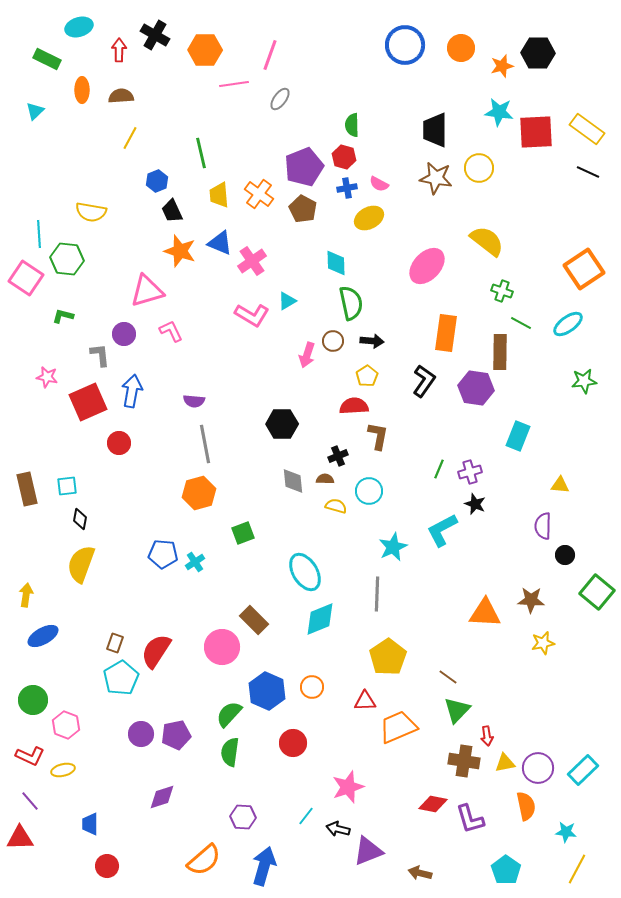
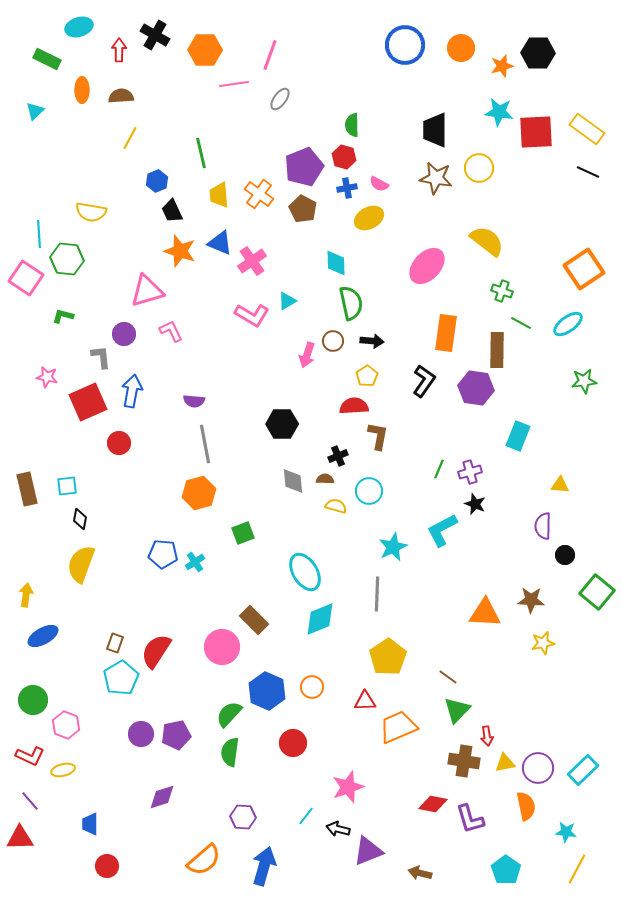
brown rectangle at (500, 352): moved 3 px left, 2 px up
gray L-shape at (100, 355): moved 1 px right, 2 px down
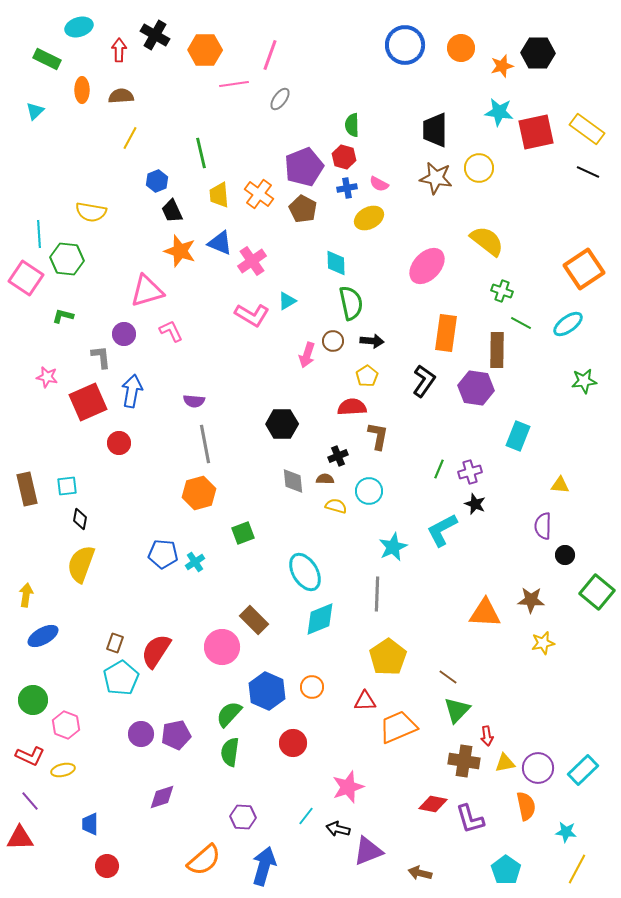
red square at (536, 132): rotated 9 degrees counterclockwise
red semicircle at (354, 406): moved 2 px left, 1 px down
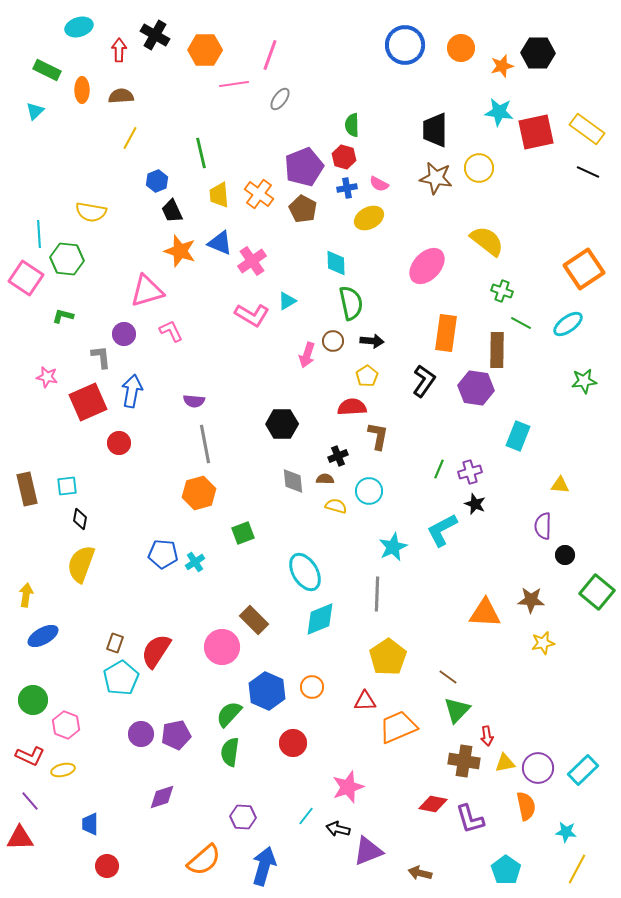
green rectangle at (47, 59): moved 11 px down
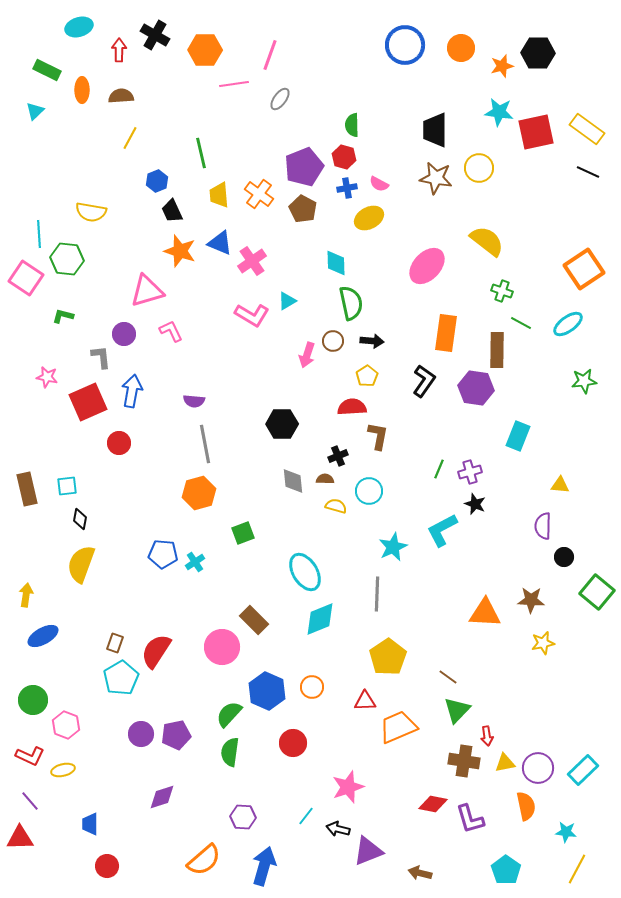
black circle at (565, 555): moved 1 px left, 2 px down
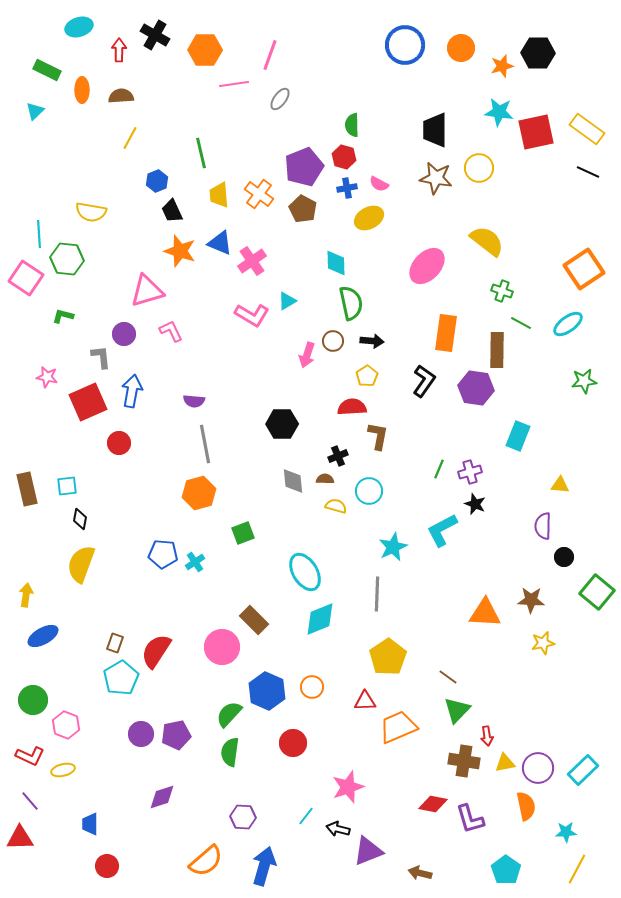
cyan star at (566, 832): rotated 10 degrees counterclockwise
orange semicircle at (204, 860): moved 2 px right, 1 px down
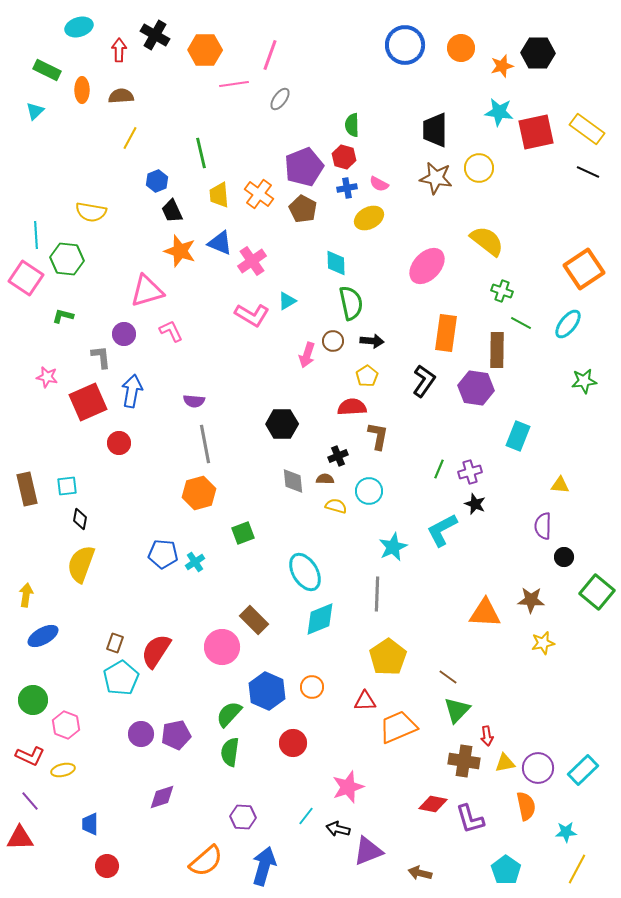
cyan line at (39, 234): moved 3 px left, 1 px down
cyan ellipse at (568, 324): rotated 16 degrees counterclockwise
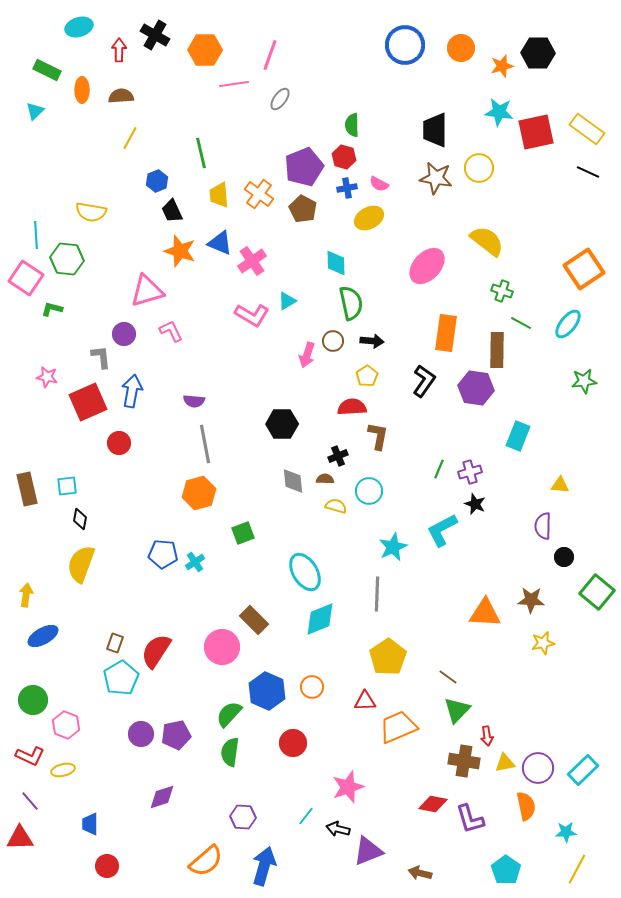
green L-shape at (63, 316): moved 11 px left, 7 px up
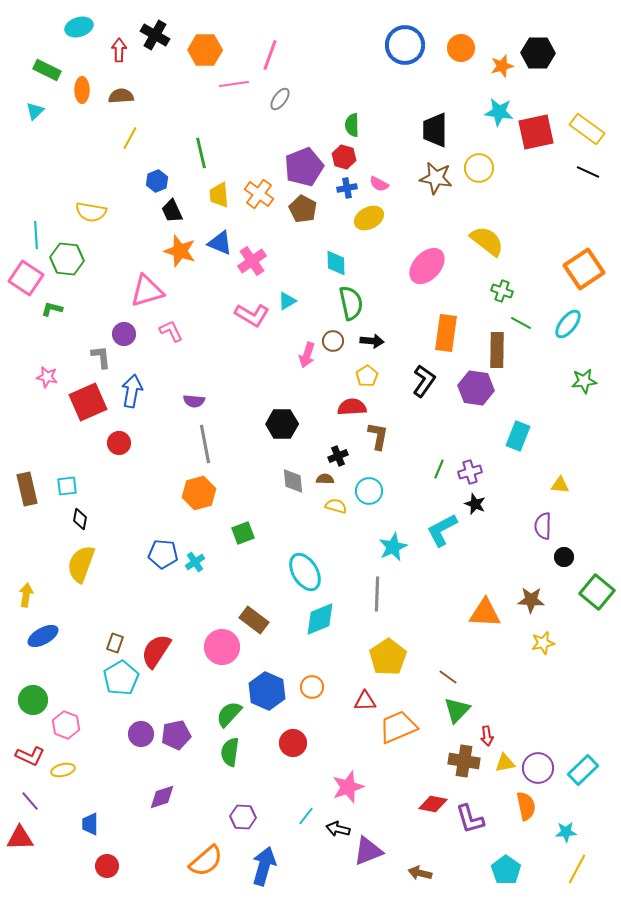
brown rectangle at (254, 620): rotated 8 degrees counterclockwise
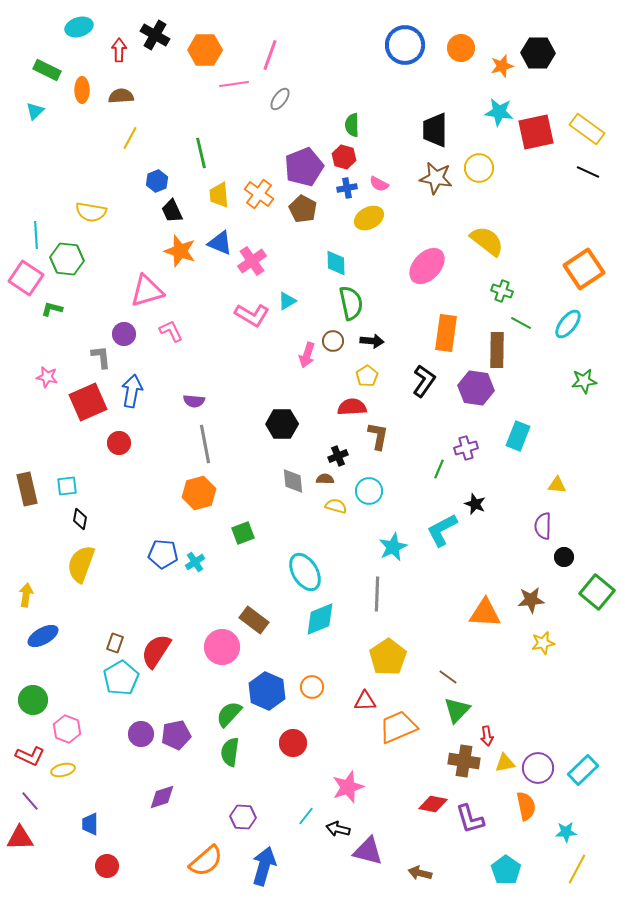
purple cross at (470, 472): moved 4 px left, 24 px up
yellow triangle at (560, 485): moved 3 px left
brown star at (531, 600): rotated 8 degrees counterclockwise
pink hexagon at (66, 725): moved 1 px right, 4 px down
purple triangle at (368, 851): rotated 36 degrees clockwise
